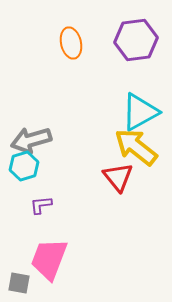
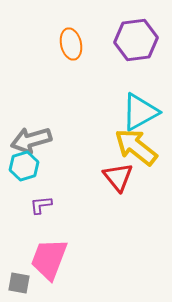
orange ellipse: moved 1 px down
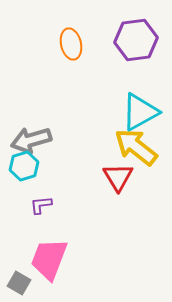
red triangle: rotated 8 degrees clockwise
gray square: rotated 20 degrees clockwise
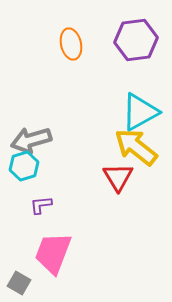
pink trapezoid: moved 4 px right, 6 px up
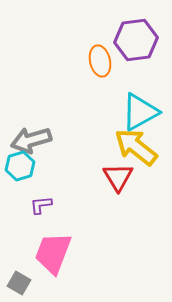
orange ellipse: moved 29 px right, 17 px down
cyan hexagon: moved 4 px left
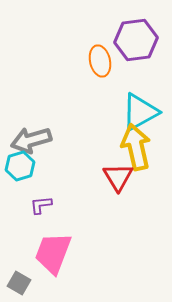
yellow arrow: rotated 39 degrees clockwise
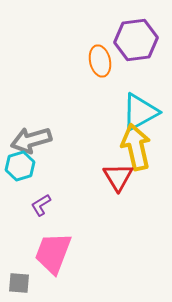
purple L-shape: rotated 25 degrees counterclockwise
gray square: rotated 25 degrees counterclockwise
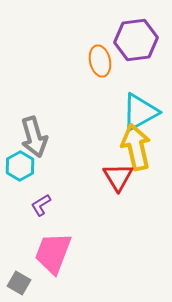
gray arrow: moved 3 px right, 3 px up; rotated 90 degrees counterclockwise
cyan hexagon: rotated 12 degrees counterclockwise
gray square: rotated 25 degrees clockwise
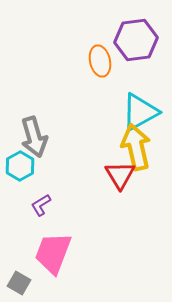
red triangle: moved 2 px right, 2 px up
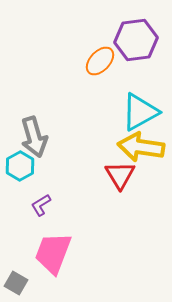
orange ellipse: rotated 56 degrees clockwise
yellow arrow: moved 5 px right; rotated 69 degrees counterclockwise
gray square: moved 3 px left
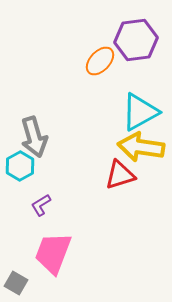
red triangle: rotated 44 degrees clockwise
